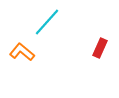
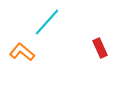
red rectangle: rotated 48 degrees counterclockwise
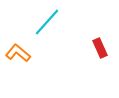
orange L-shape: moved 4 px left, 1 px down
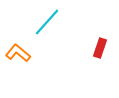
red rectangle: rotated 42 degrees clockwise
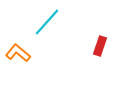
red rectangle: moved 2 px up
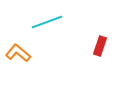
cyan line: rotated 28 degrees clockwise
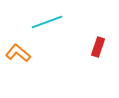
red rectangle: moved 2 px left, 1 px down
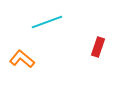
orange L-shape: moved 4 px right, 6 px down
